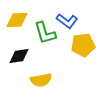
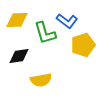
yellow pentagon: rotated 10 degrees counterclockwise
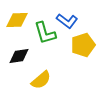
yellow semicircle: rotated 30 degrees counterclockwise
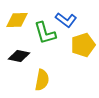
blue L-shape: moved 1 px left, 1 px up
black diamond: rotated 20 degrees clockwise
yellow semicircle: moved 1 px right; rotated 40 degrees counterclockwise
